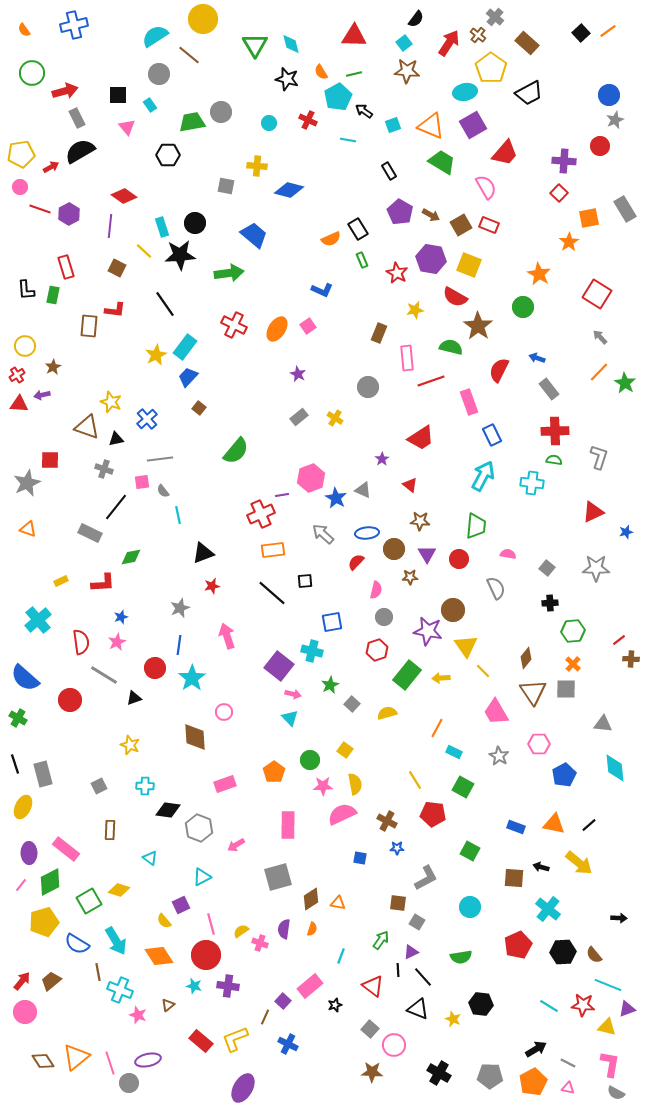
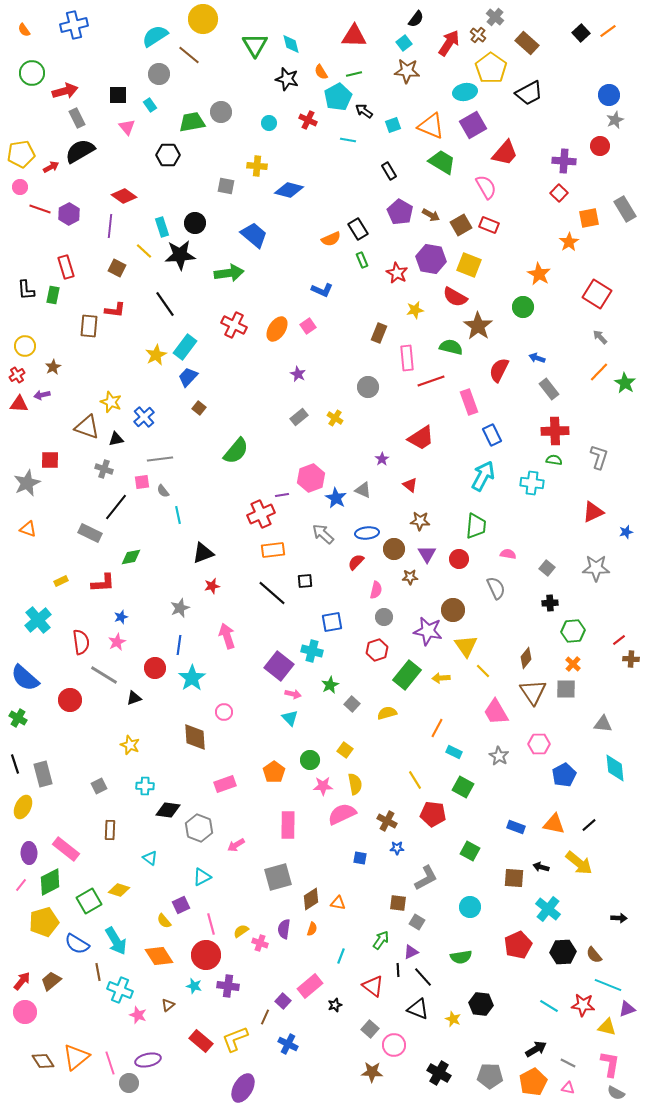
blue cross at (147, 419): moved 3 px left, 2 px up
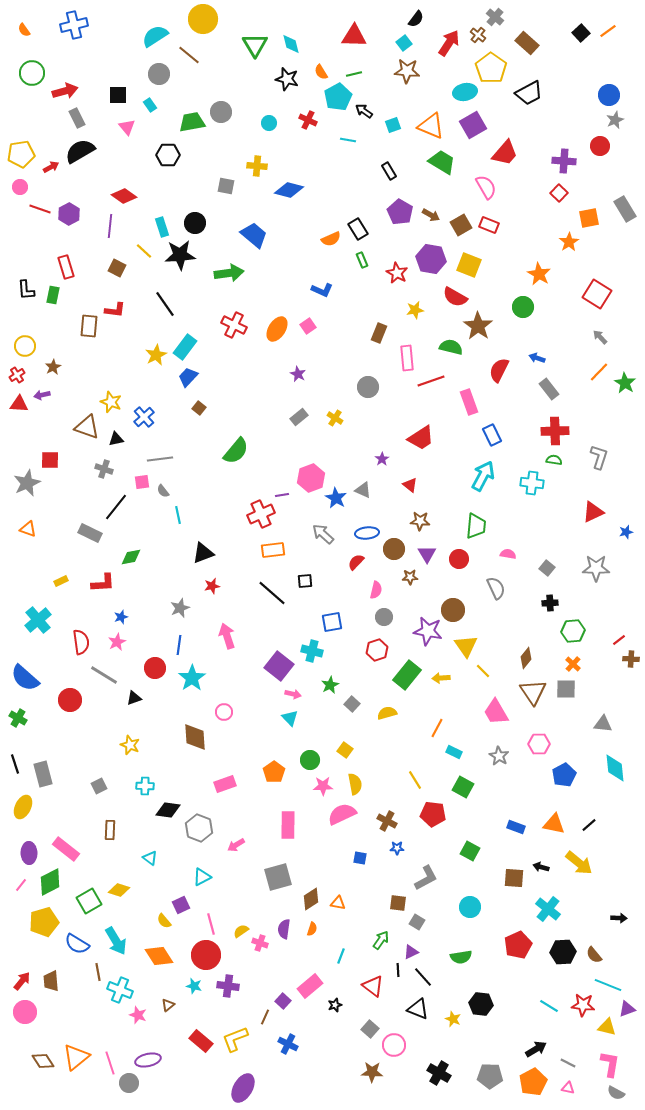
brown trapezoid at (51, 981): rotated 55 degrees counterclockwise
